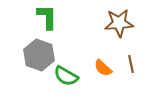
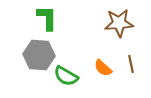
green L-shape: moved 1 px down
gray hexagon: rotated 16 degrees counterclockwise
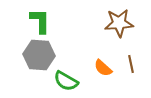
green L-shape: moved 7 px left, 3 px down
green semicircle: moved 5 px down
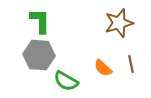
brown star: rotated 12 degrees counterclockwise
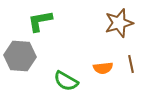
green L-shape: rotated 100 degrees counterclockwise
gray hexagon: moved 19 px left, 1 px down
orange semicircle: rotated 48 degrees counterclockwise
